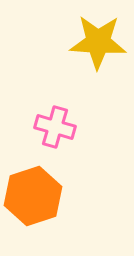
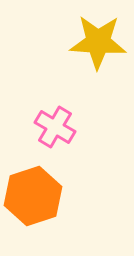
pink cross: rotated 15 degrees clockwise
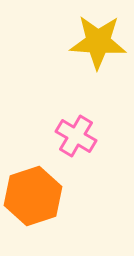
pink cross: moved 21 px right, 9 px down
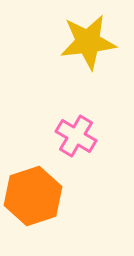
yellow star: moved 10 px left; rotated 10 degrees counterclockwise
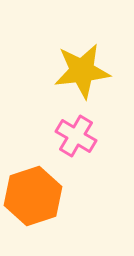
yellow star: moved 6 px left, 29 px down
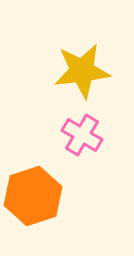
pink cross: moved 6 px right, 1 px up
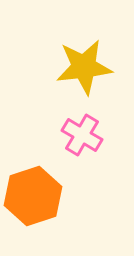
yellow star: moved 2 px right, 4 px up
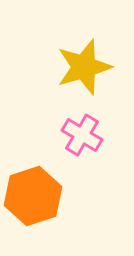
yellow star: rotated 10 degrees counterclockwise
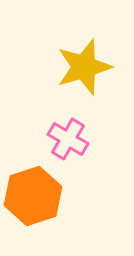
pink cross: moved 14 px left, 4 px down
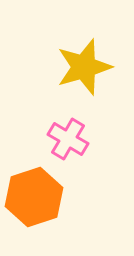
orange hexagon: moved 1 px right, 1 px down
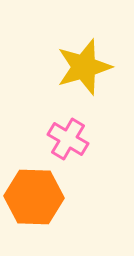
orange hexagon: rotated 20 degrees clockwise
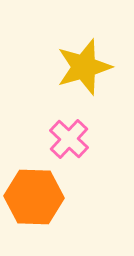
pink cross: moved 1 px right; rotated 12 degrees clockwise
